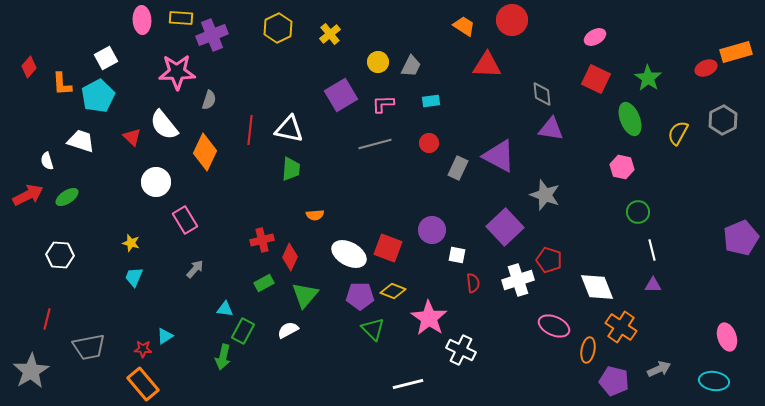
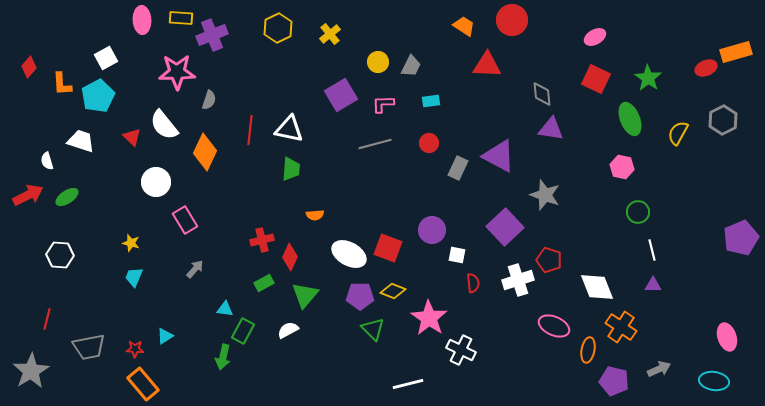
red star at (143, 349): moved 8 px left
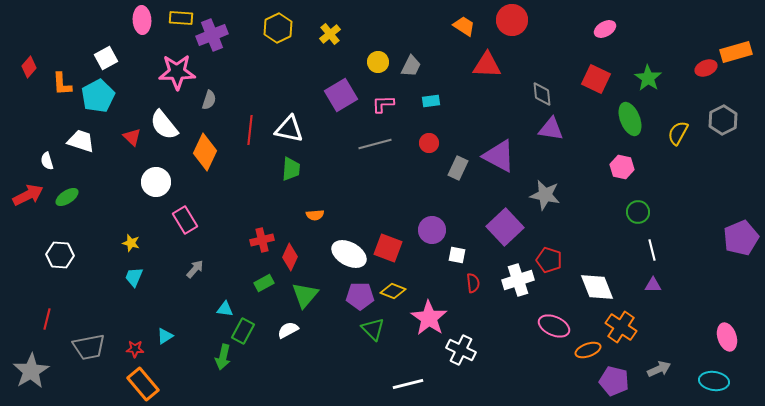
pink ellipse at (595, 37): moved 10 px right, 8 px up
gray star at (545, 195): rotated 8 degrees counterclockwise
orange ellipse at (588, 350): rotated 60 degrees clockwise
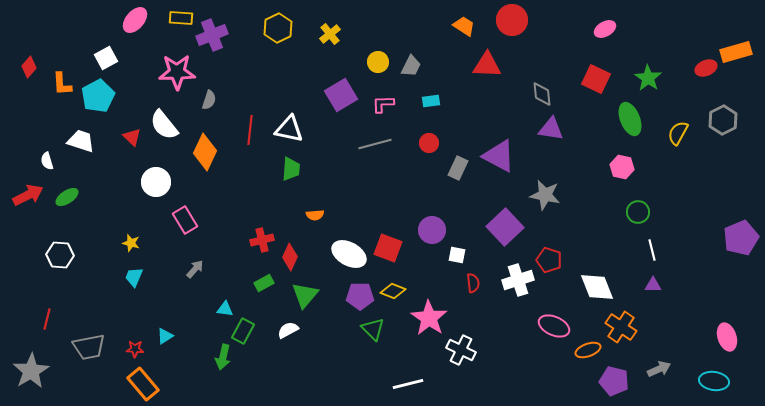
pink ellipse at (142, 20): moved 7 px left; rotated 44 degrees clockwise
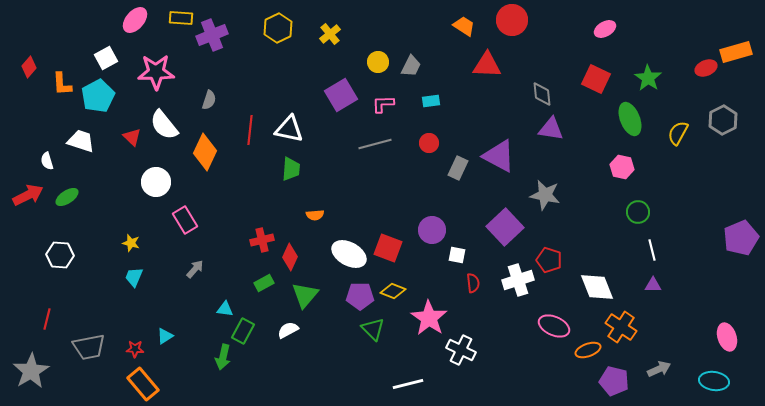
pink star at (177, 72): moved 21 px left
